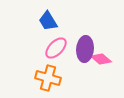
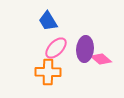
orange cross: moved 6 px up; rotated 15 degrees counterclockwise
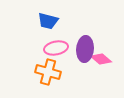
blue trapezoid: rotated 45 degrees counterclockwise
pink ellipse: rotated 35 degrees clockwise
orange cross: rotated 15 degrees clockwise
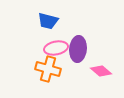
purple ellipse: moved 7 px left
pink diamond: moved 12 px down
orange cross: moved 3 px up
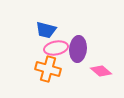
blue trapezoid: moved 2 px left, 9 px down
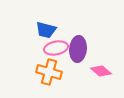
orange cross: moved 1 px right, 3 px down
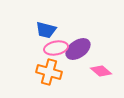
purple ellipse: rotated 50 degrees clockwise
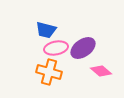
purple ellipse: moved 5 px right, 1 px up
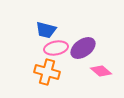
orange cross: moved 2 px left
